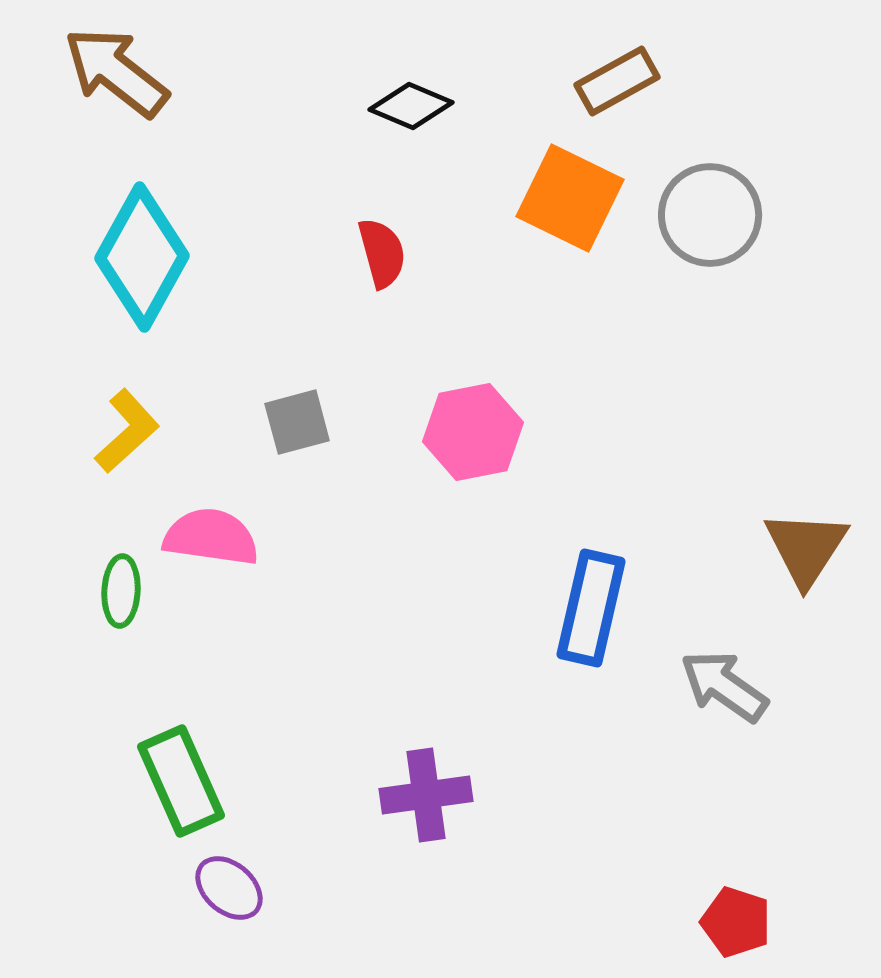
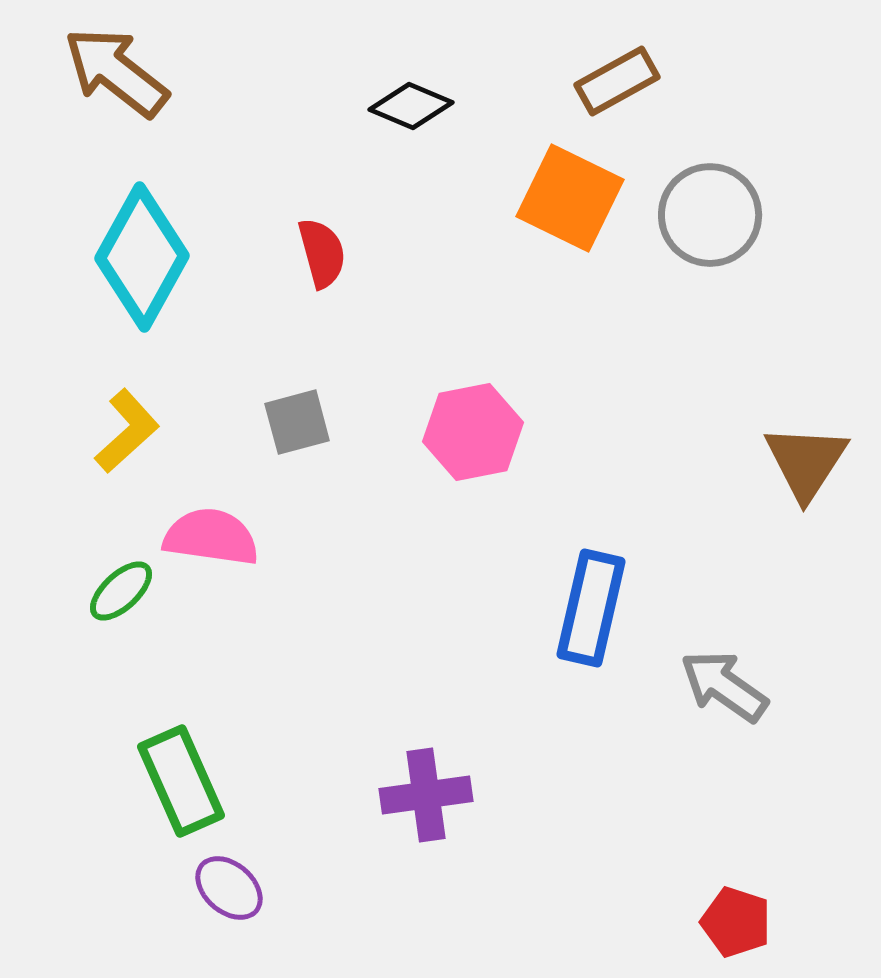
red semicircle: moved 60 px left
brown triangle: moved 86 px up
green ellipse: rotated 44 degrees clockwise
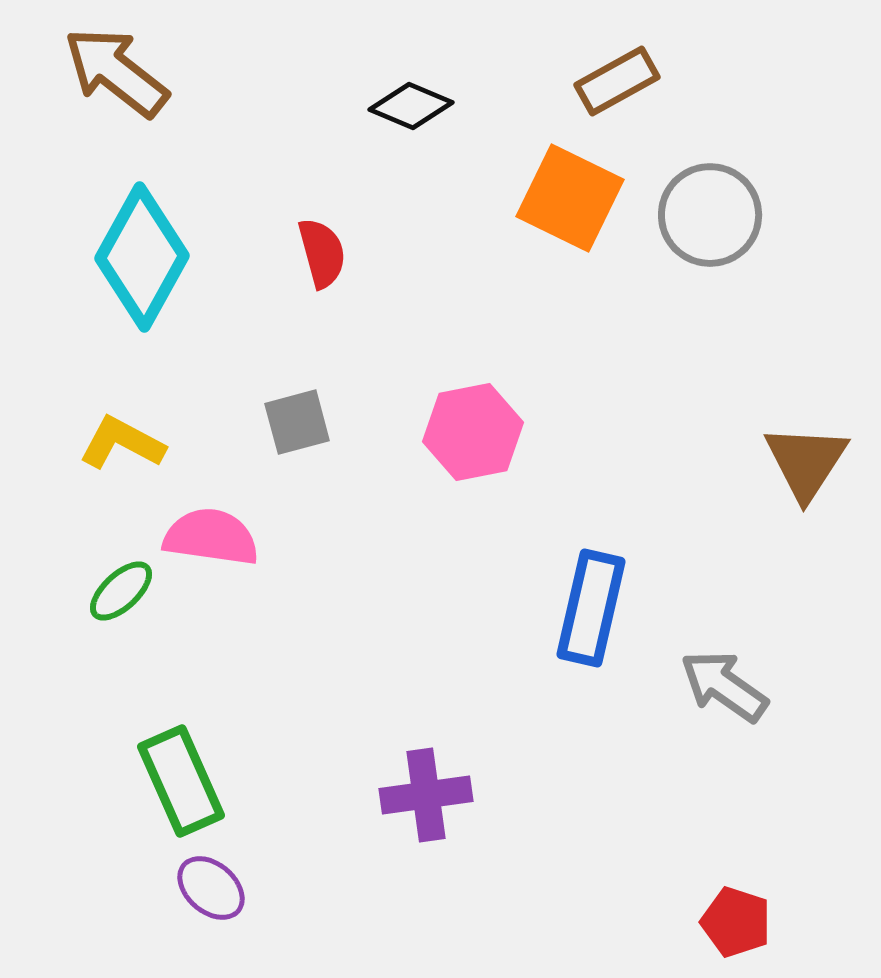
yellow L-shape: moved 5 px left, 12 px down; rotated 110 degrees counterclockwise
purple ellipse: moved 18 px left
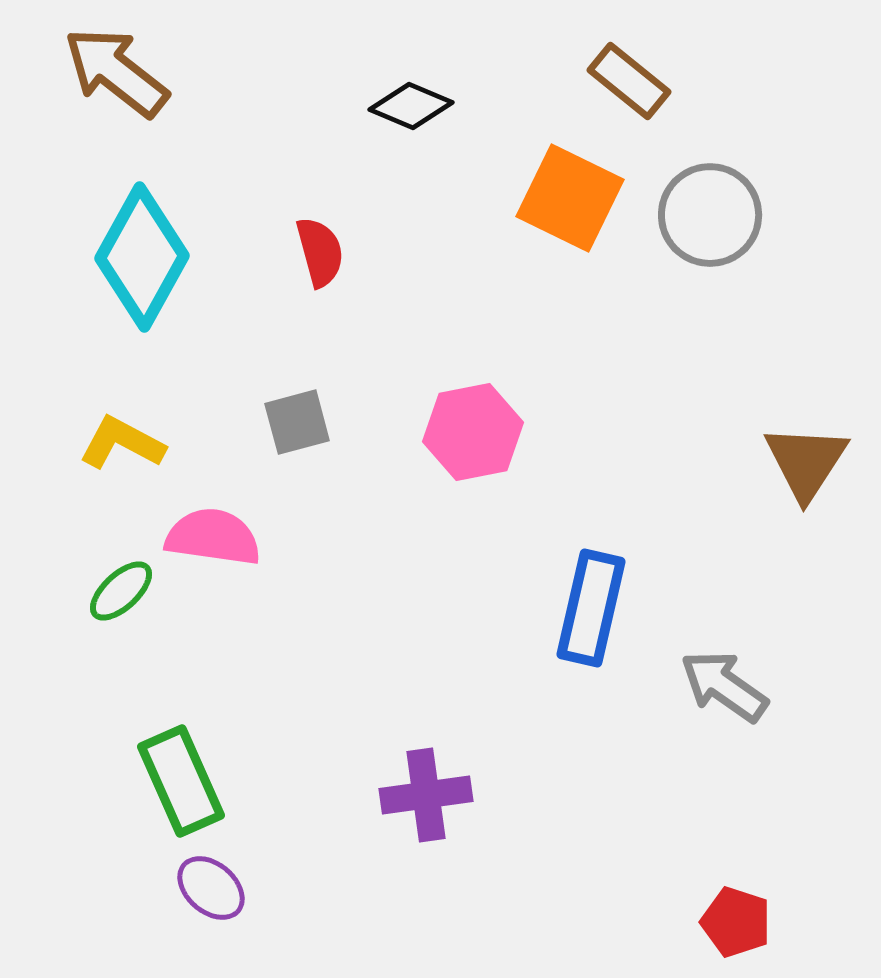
brown rectangle: moved 12 px right; rotated 68 degrees clockwise
red semicircle: moved 2 px left, 1 px up
pink semicircle: moved 2 px right
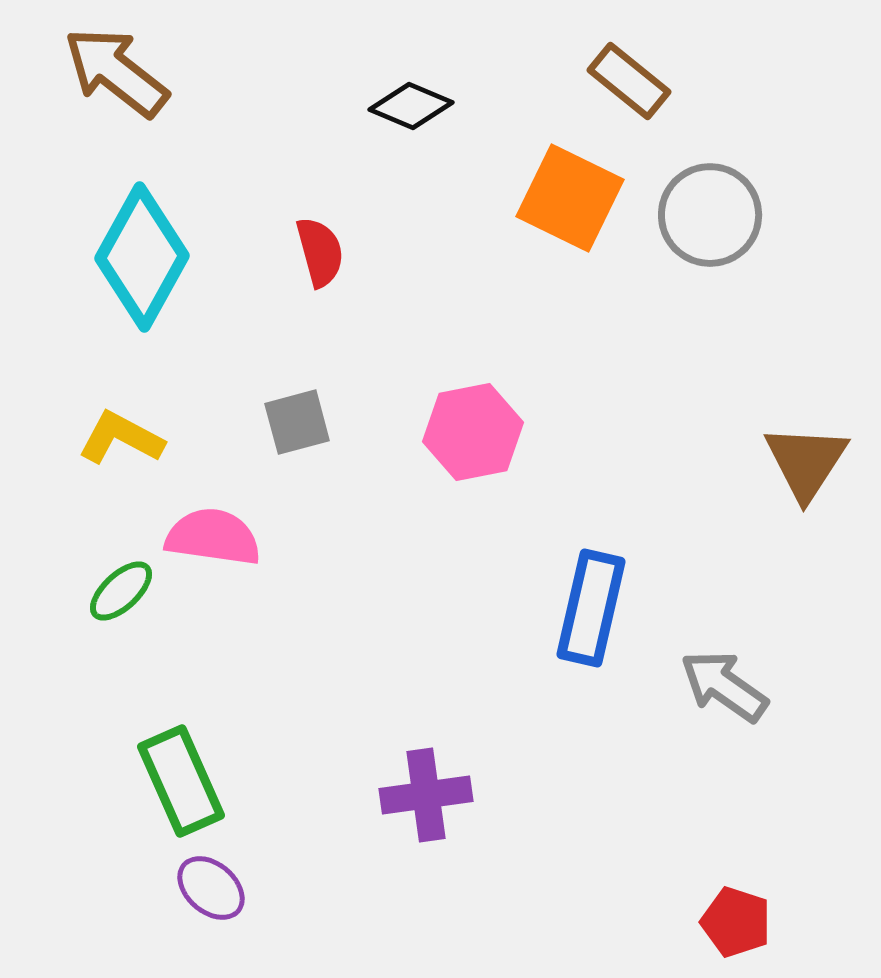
yellow L-shape: moved 1 px left, 5 px up
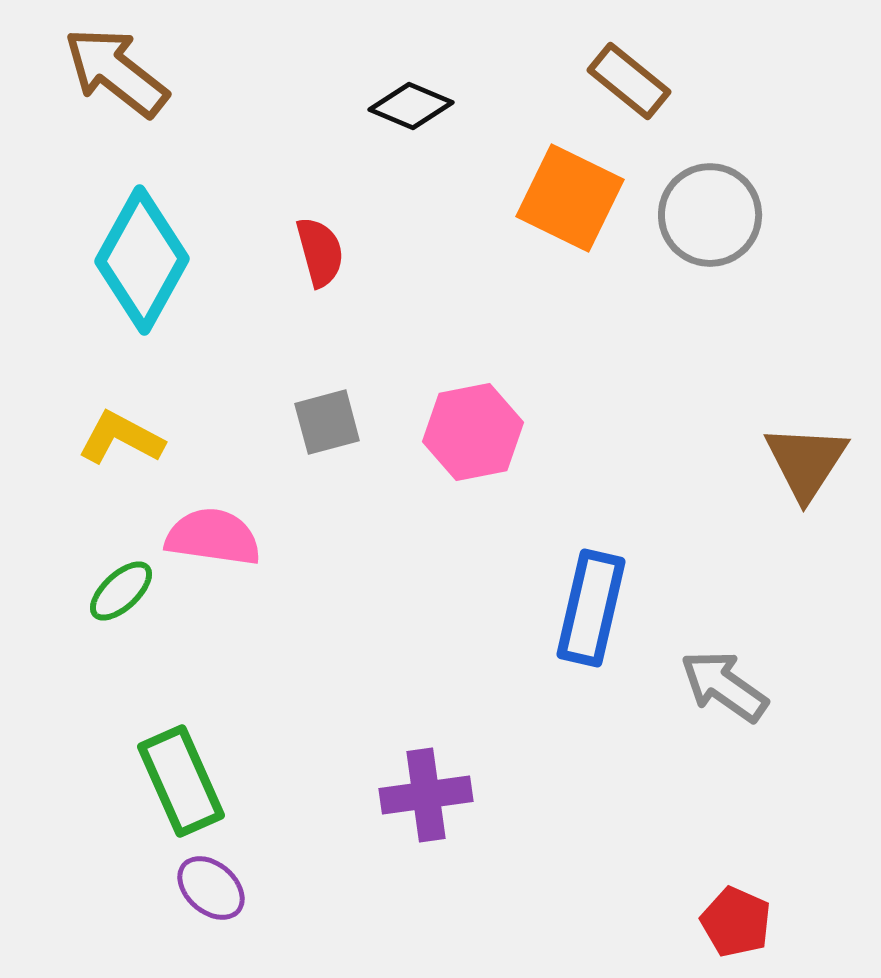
cyan diamond: moved 3 px down
gray square: moved 30 px right
red pentagon: rotated 6 degrees clockwise
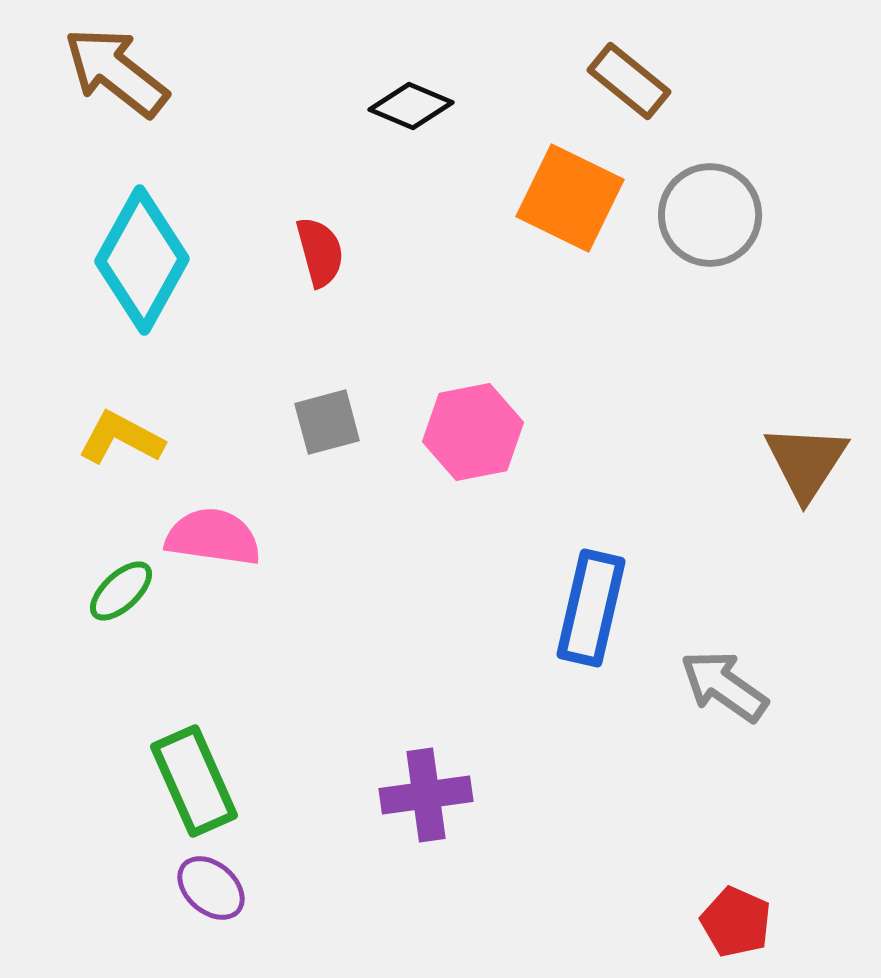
green rectangle: moved 13 px right
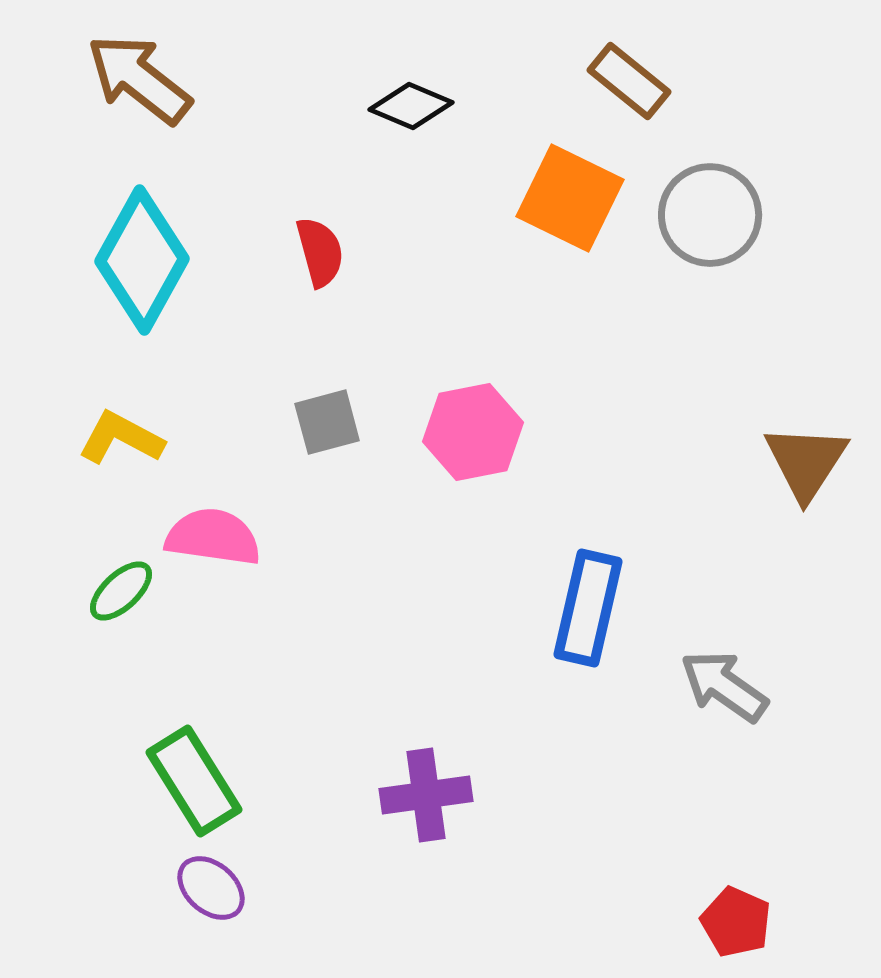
brown arrow: moved 23 px right, 7 px down
blue rectangle: moved 3 px left
green rectangle: rotated 8 degrees counterclockwise
